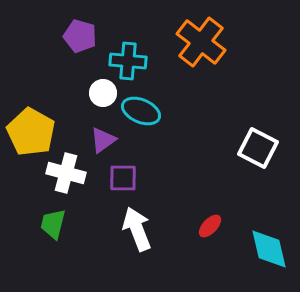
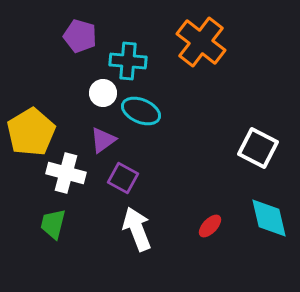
yellow pentagon: rotated 12 degrees clockwise
purple square: rotated 28 degrees clockwise
cyan diamond: moved 31 px up
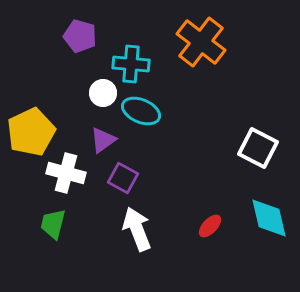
cyan cross: moved 3 px right, 3 px down
yellow pentagon: rotated 6 degrees clockwise
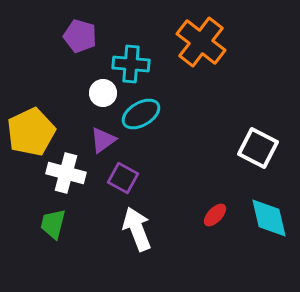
cyan ellipse: moved 3 px down; rotated 54 degrees counterclockwise
red ellipse: moved 5 px right, 11 px up
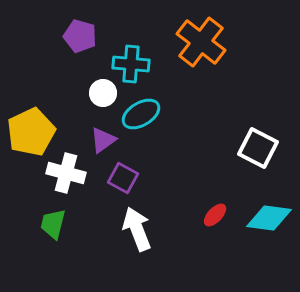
cyan diamond: rotated 69 degrees counterclockwise
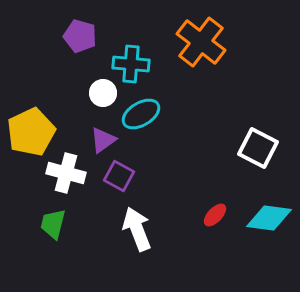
purple square: moved 4 px left, 2 px up
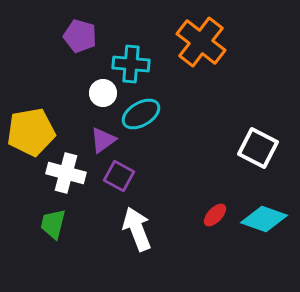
yellow pentagon: rotated 15 degrees clockwise
cyan diamond: moved 5 px left, 1 px down; rotated 12 degrees clockwise
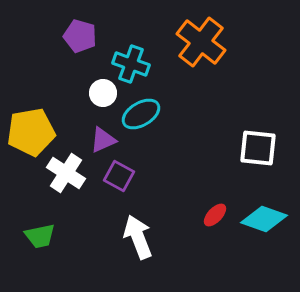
cyan cross: rotated 15 degrees clockwise
purple triangle: rotated 12 degrees clockwise
white square: rotated 21 degrees counterclockwise
white cross: rotated 18 degrees clockwise
green trapezoid: moved 13 px left, 12 px down; rotated 116 degrees counterclockwise
white arrow: moved 1 px right, 8 px down
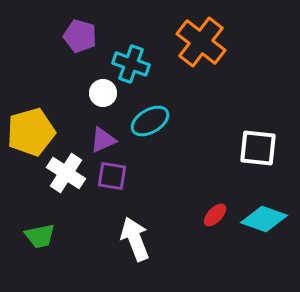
cyan ellipse: moved 9 px right, 7 px down
yellow pentagon: rotated 6 degrees counterclockwise
purple square: moved 7 px left; rotated 20 degrees counterclockwise
white arrow: moved 3 px left, 2 px down
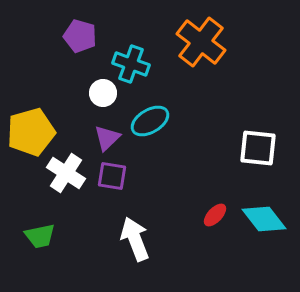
purple triangle: moved 4 px right, 2 px up; rotated 20 degrees counterclockwise
cyan diamond: rotated 33 degrees clockwise
